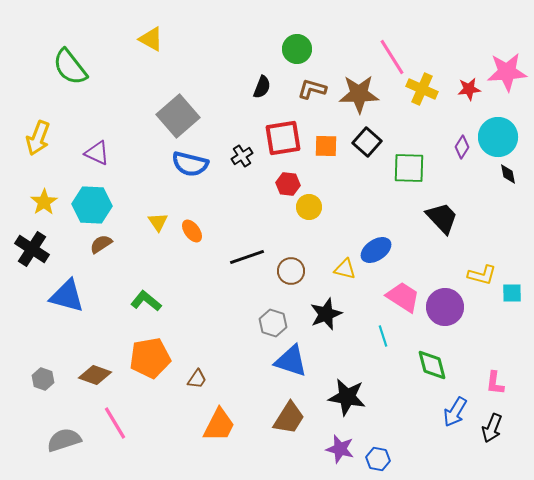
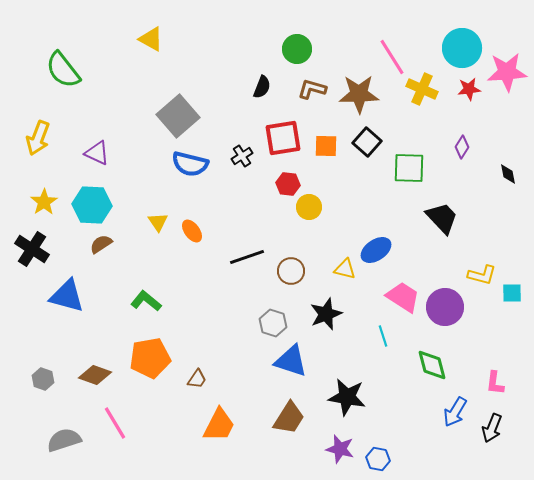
green semicircle at (70, 67): moved 7 px left, 3 px down
cyan circle at (498, 137): moved 36 px left, 89 px up
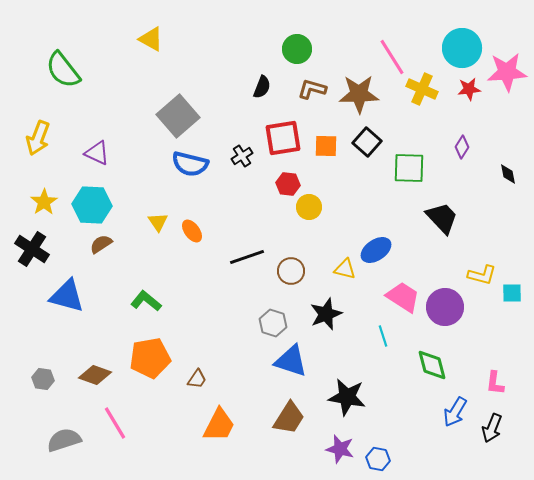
gray hexagon at (43, 379): rotated 10 degrees counterclockwise
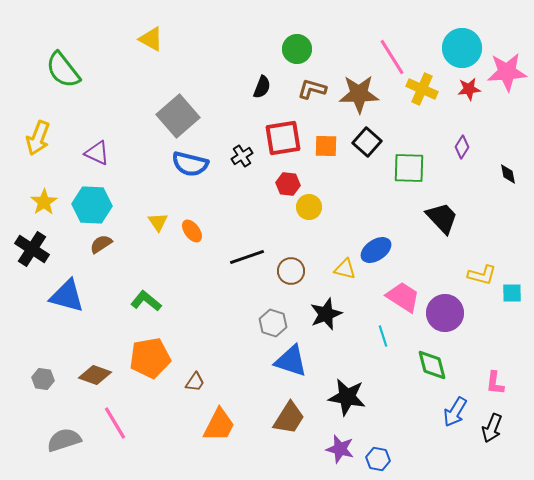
purple circle at (445, 307): moved 6 px down
brown trapezoid at (197, 379): moved 2 px left, 3 px down
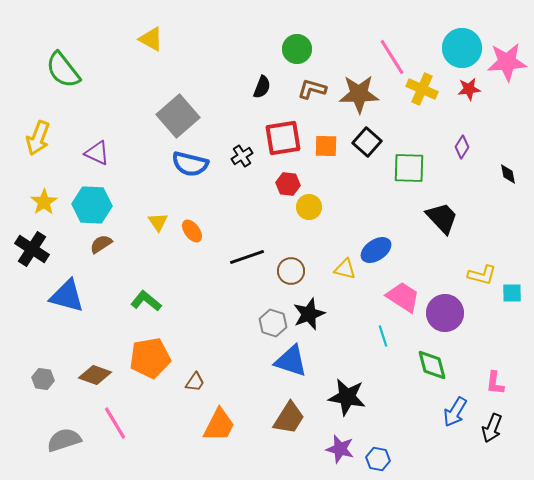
pink star at (507, 72): moved 10 px up
black star at (326, 314): moved 17 px left
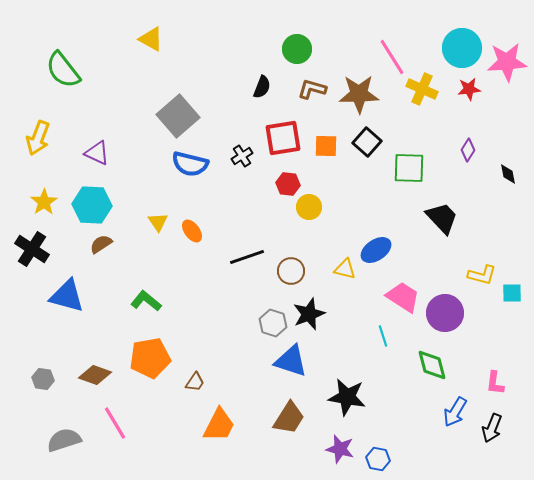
purple diamond at (462, 147): moved 6 px right, 3 px down
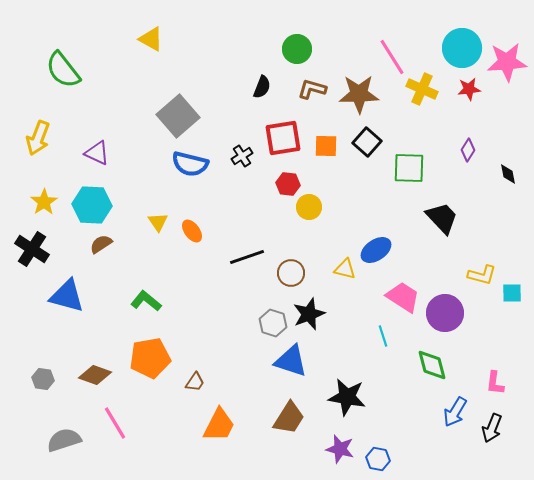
brown circle at (291, 271): moved 2 px down
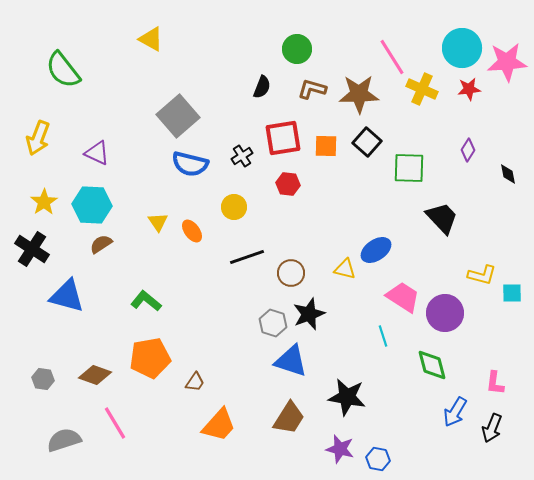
yellow circle at (309, 207): moved 75 px left
orange trapezoid at (219, 425): rotated 15 degrees clockwise
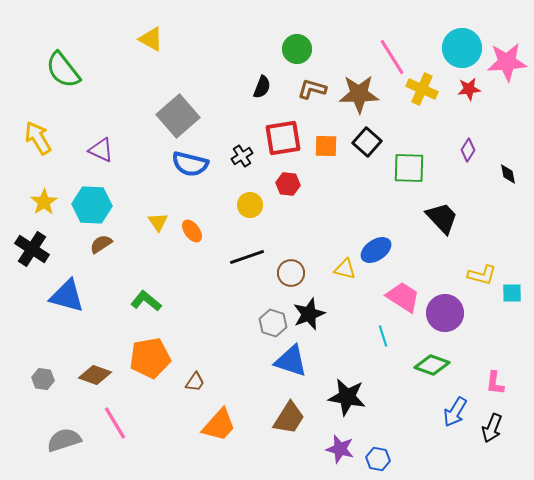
yellow arrow at (38, 138): rotated 128 degrees clockwise
purple triangle at (97, 153): moved 4 px right, 3 px up
yellow circle at (234, 207): moved 16 px right, 2 px up
green diamond at (432, 365): rotated 56 degrees counterclockwise
